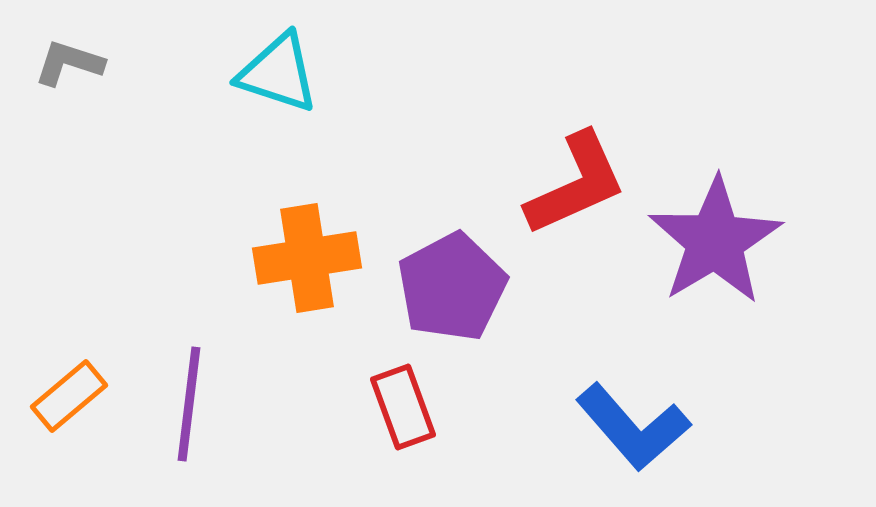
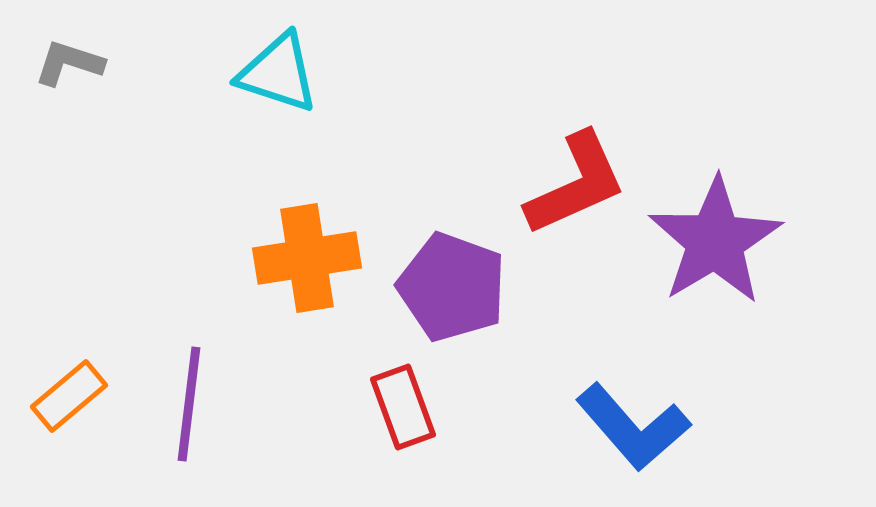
purple pentagon: rotated 24 degrees counterclockwise
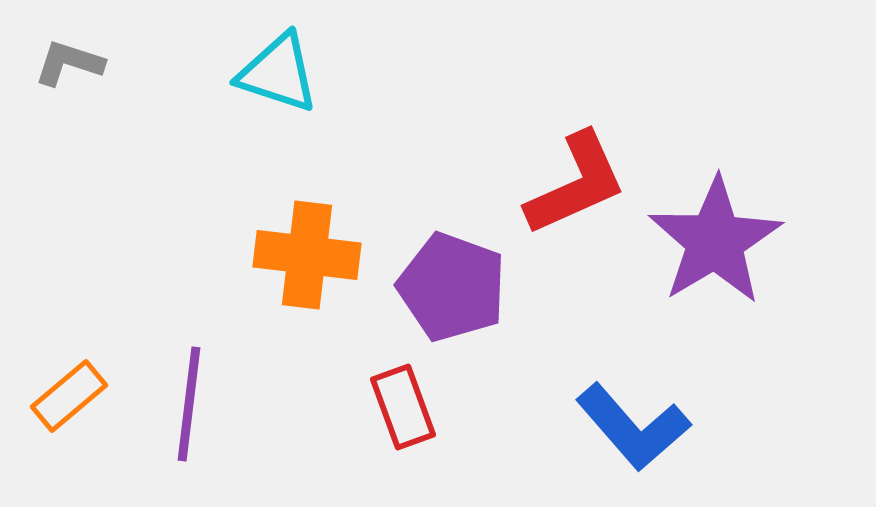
orange cross: moved 3 px up; rotated 16 degrees clockwise
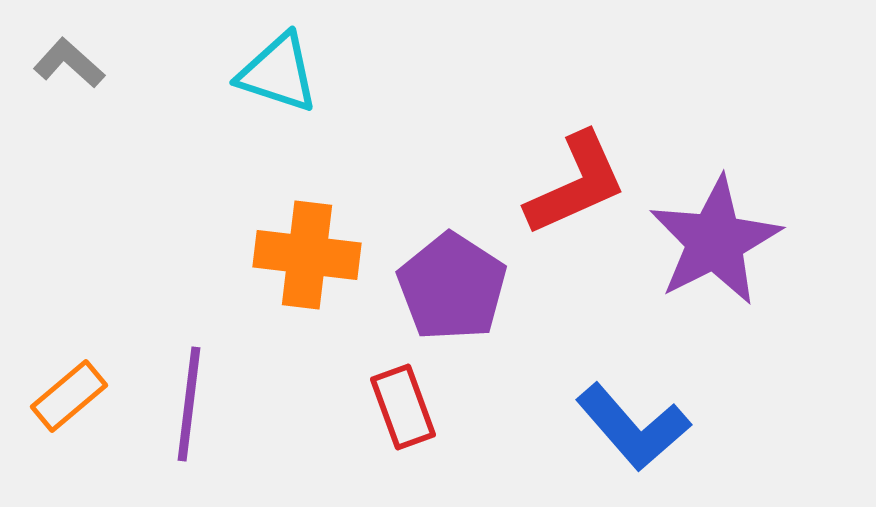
gray L-shape: rotated 24 degrees clockwise
purple star: rotated 4 degrees clockwise
purple pentagon: rotated 13 degrees clockwise
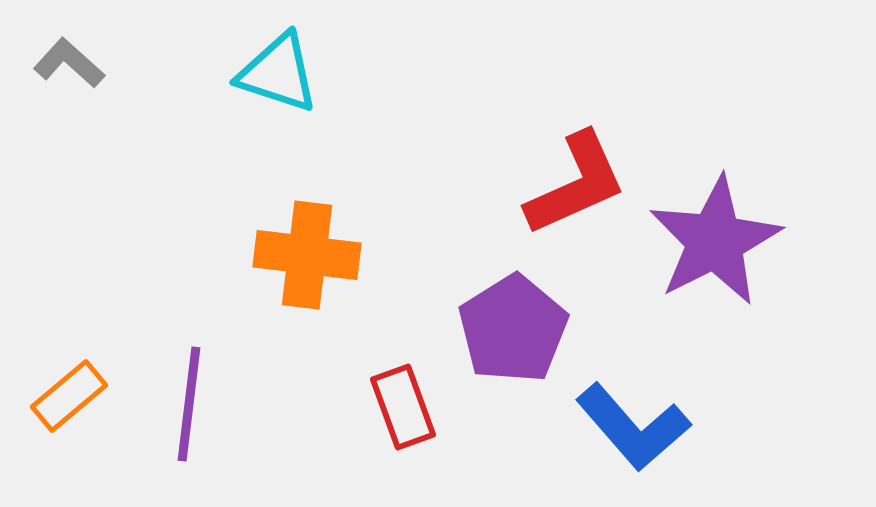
purple pentagon: moved 61 px right, 42 px down; rotated 7 degrees clockwise
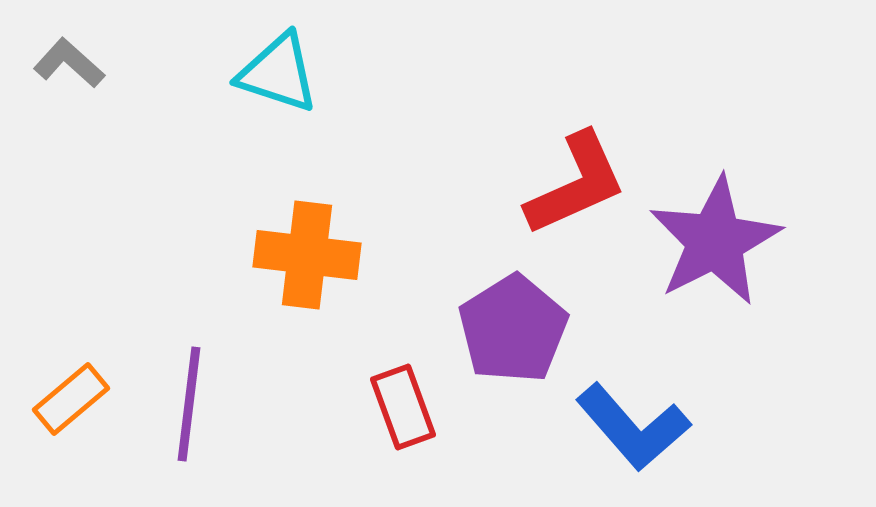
orange rectangle: moved 2 px right, 3 px down
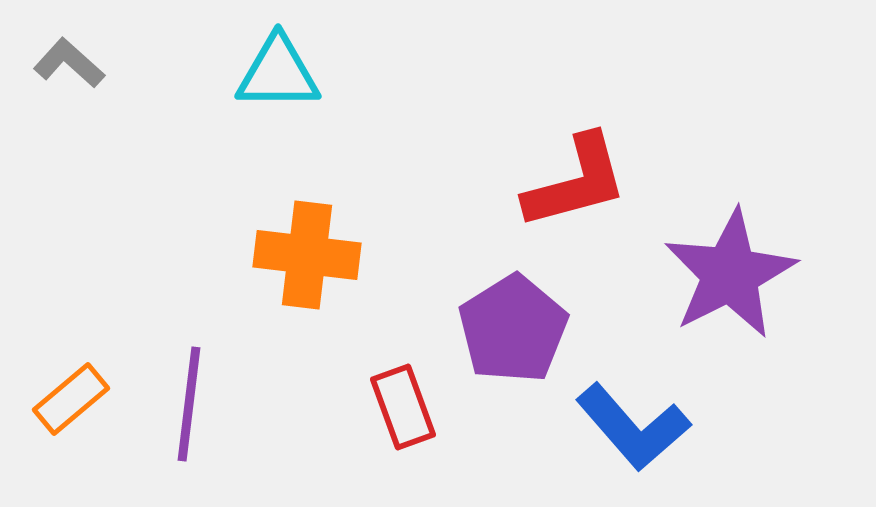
cyan triangle: rotated 18 degrees counterclockwise
red L-shape: moved 2 px up; rotated 9 degrees clockwise
purple star: moved 15 px right, 33 px down
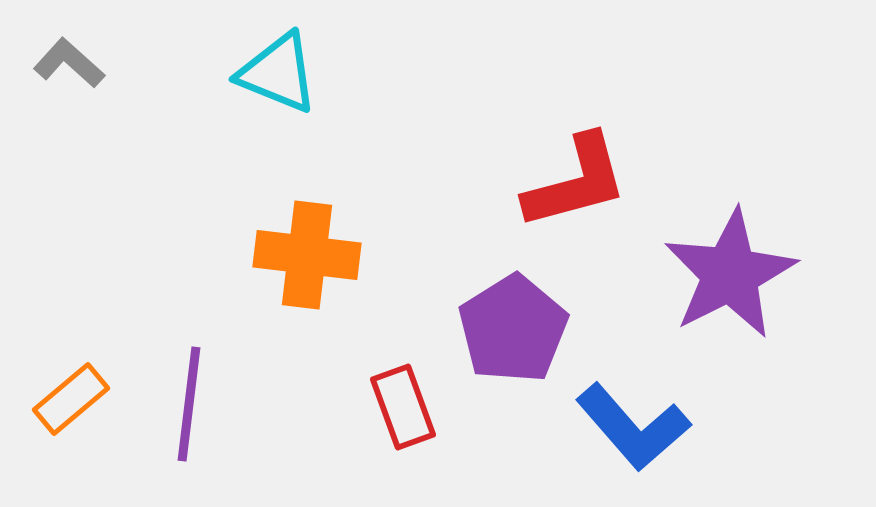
cyan triangle: rotated 22 degrees clockwise
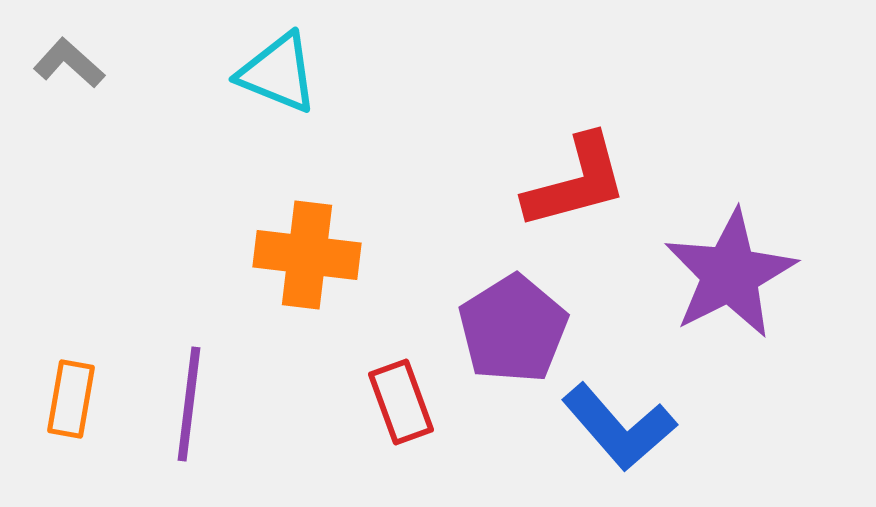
orange rectangle: rotated 40 degrees counterclockwise
red rectangle: moved 2 px left, 5 px up
blue L-shape: moved 14 px left
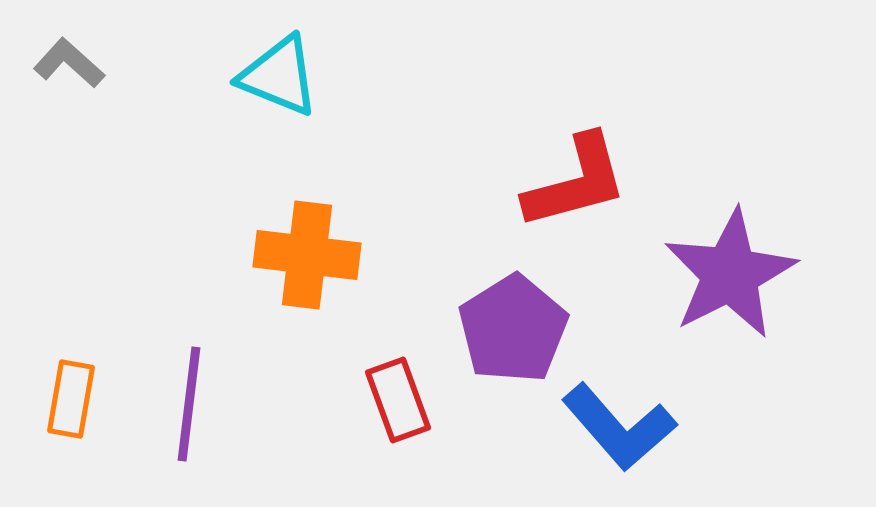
cyan triangle: moved 1 px right, 3 px down
red rectangle: moved 3 px left, 2 px up
